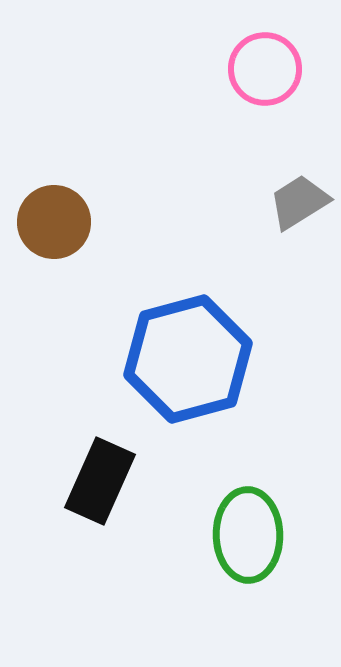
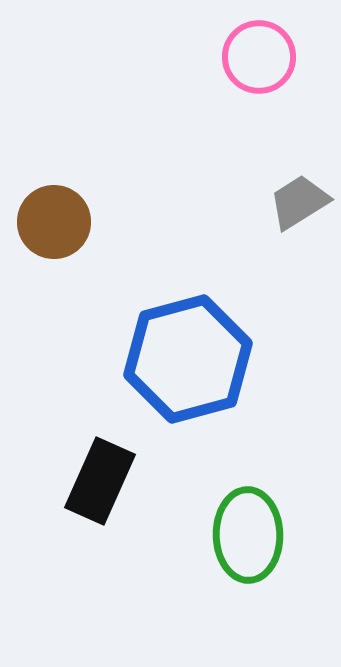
pink circle: moved 6 px left, 12 px up
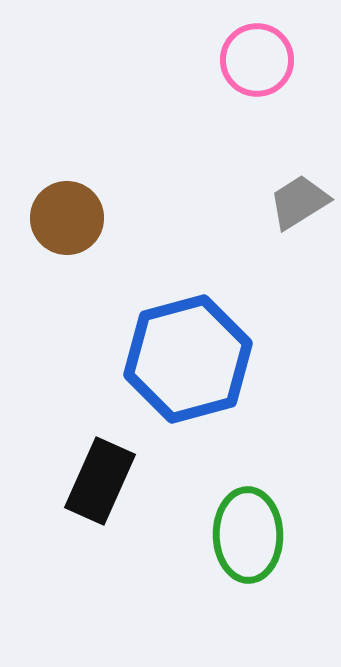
pink circle: moved 2 px left, 3 px down
brown circle: moved 13 px right, 4 px up
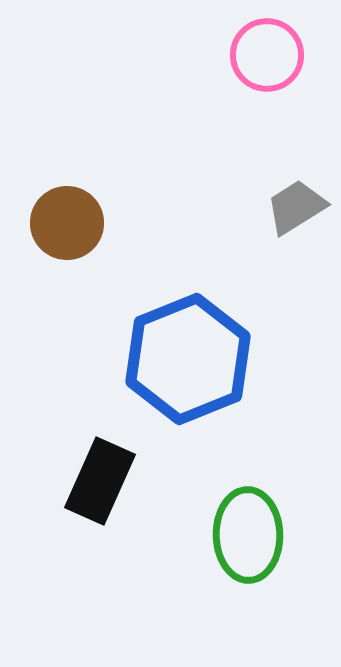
pink circle: moved 10 px right, 5 px up
gray trapezoid: moved 3 px left, 5 px down
brown circle: moved 5 px down
blue hexagon: rotated 7 degrees counterclockwise
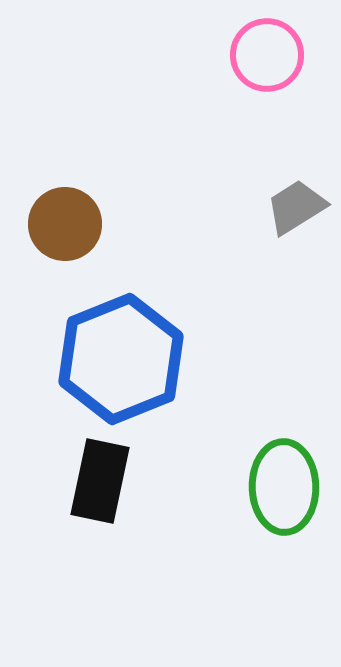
brown circle: moved 2 px left, 1 px down
blue hexagon: moved 67 px left
black rectangle: rotated 12 degrees counterclockwise
green ellipse: moved 36 px right, 48 px up
